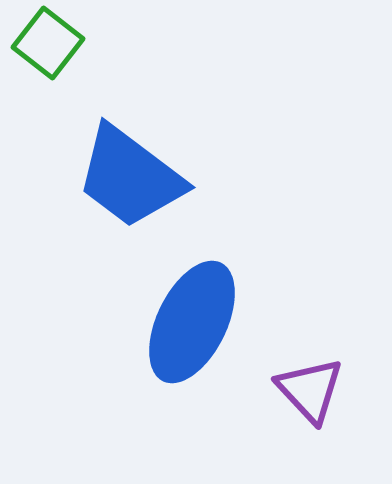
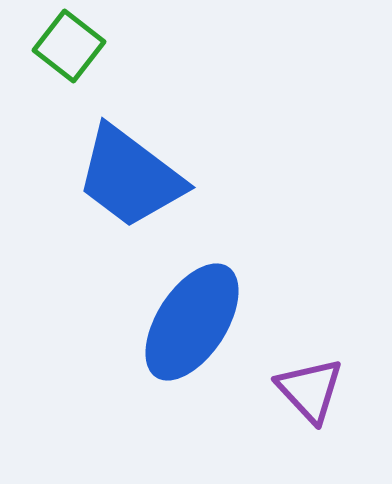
green square: moved 21 px right, 3 px down
blue ellipse: rotated 7 degrees clockwise
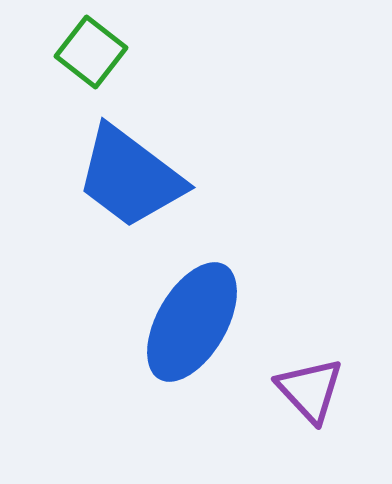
green square: moved 22 px right, 6 px down
blue ellipse: rotated 3 degrees counterclockwise
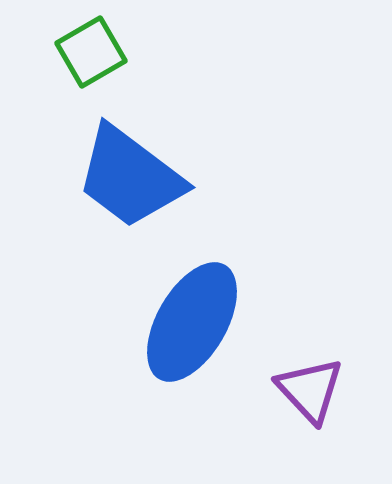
green square: rotated 22 degrees clockwise
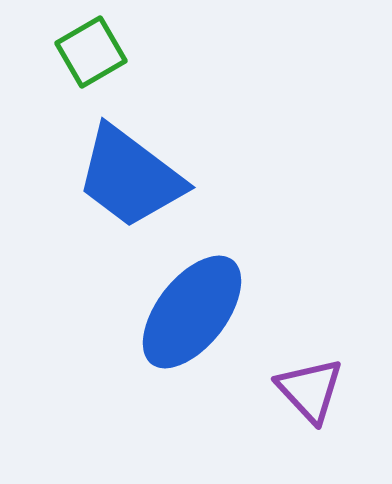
blue ellipse: moved 10 px up; rotated 8 degrees clockwise
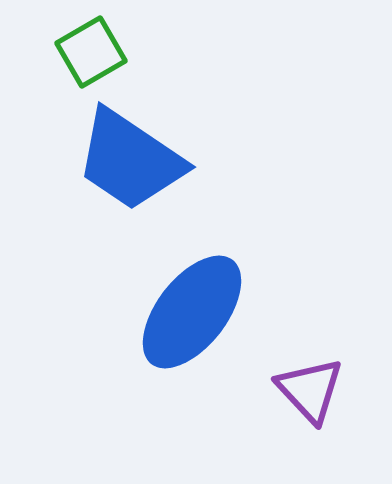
blue trapezoid: moved 17 px up; rotated 3 degrees counterclockwise
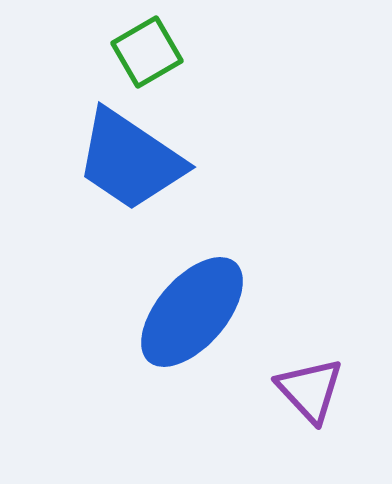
green square: moved 56 px right
blue ellipse: rotated 3 degrees clockwise
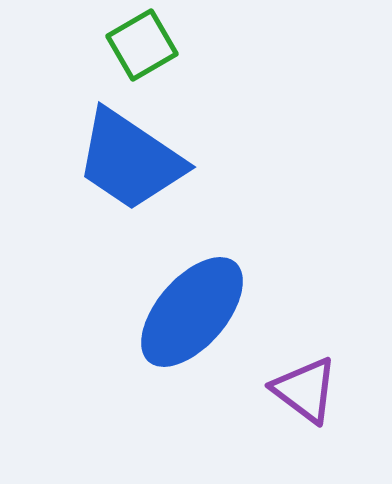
green square: moved 5 px left, 7 px up
purple triangle: moved 5 px left; rotated 10 degrees counterclockwise
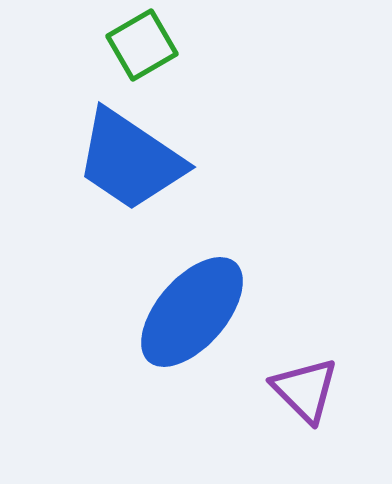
purple triangle: rotated 8 degrees clockwise
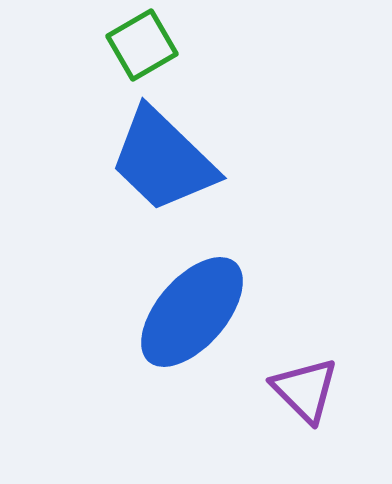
blue trapezoid: moved 33 px right; rotated 10 degrees clockwise
